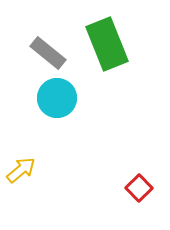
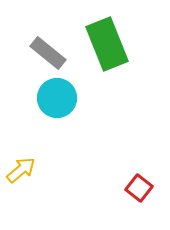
red square: rotated 8 degrees counterclockwise
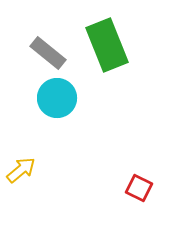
green rectangle: moved 1 px down
red square: rotated 12 degrees counterclockwise
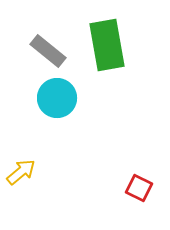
green rectangle: rotated 12 degrees clockwise
gray rectangle: moved 2 px up
yellow arrow: moved 2 px down
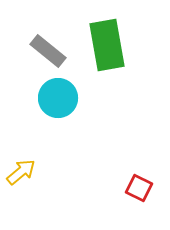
cyan circle: moved 1 px right
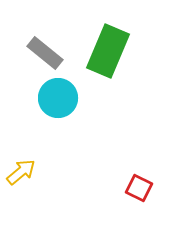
green rectangle: moved 1 px right, 6 px down; rotated 33 degrees clockwise
gray rectangle: moved 3 px left, 2 px down
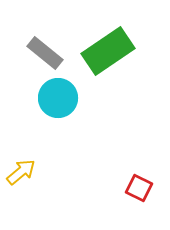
green rectangle: rotated 33 degrees clockwise
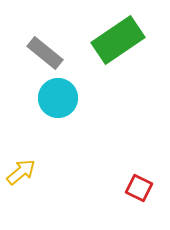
green rectangle: moved 10 px right, 11 px up
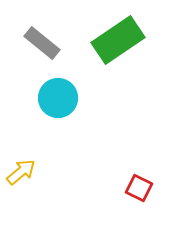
gray rectangle: moved 3 px left, 10 px up
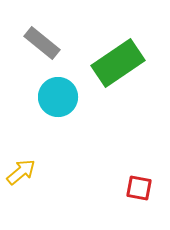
green rectangle: moved 23 px down
cyan circle: moved 1 px up
red square: rotated 16 degrees counterclockwise
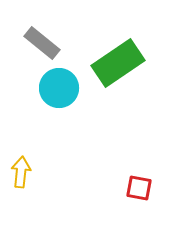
cyan circle: moved 1 px right, 9 px up
yellow arrow: rotated 44 degrees counterclockwise
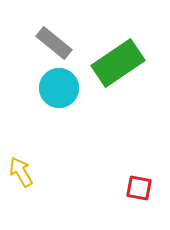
gray rectangle: moved 12 px right
yellow arrow: rotated 36 degrees counterclockwise
